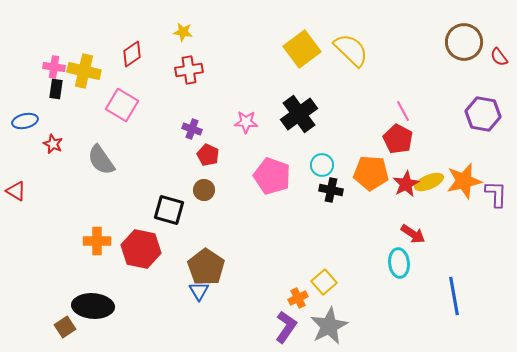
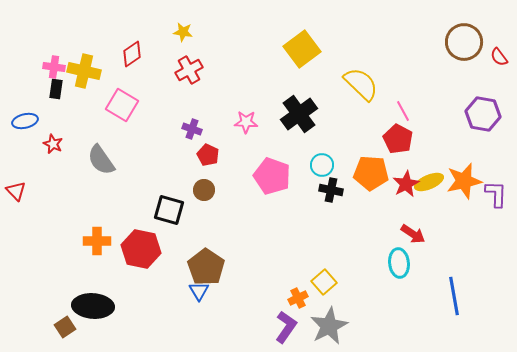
yellow semicircle at (351, 50): moved 10 px right, 34 px down
red cross at (189, 70): rotated 20 degrees counterclockwise
red triangle at (16, 191): rotated 15 degrees clockwise
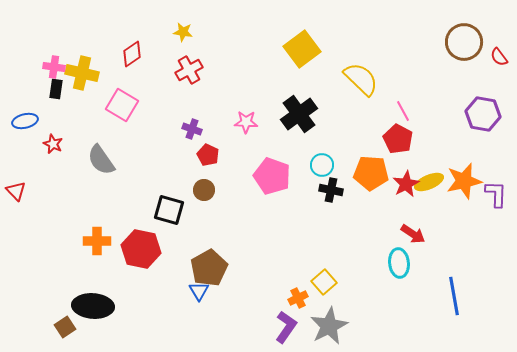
yellow cross at (84, 71): moved 2 px left, 2 px down
yellow semicircle at (361, 84): moved 5 px up
brown pentagon at (206, 267): moved 3 px right, 1 px down; rotated 9 degrees clockwise
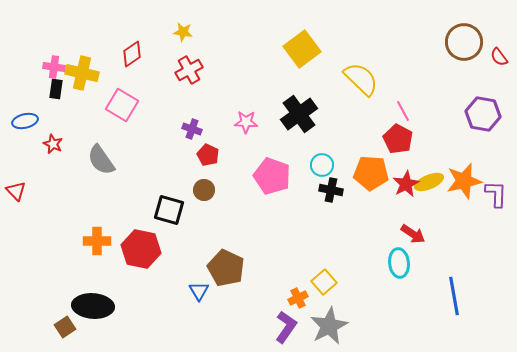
brown pentagon at (209, 268): moved 17 px right; rotated 18 degrees counterclockwise
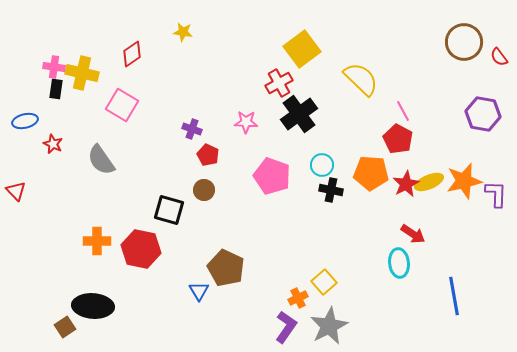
red cross at (189, 70): moved 90 px right, 13 px down
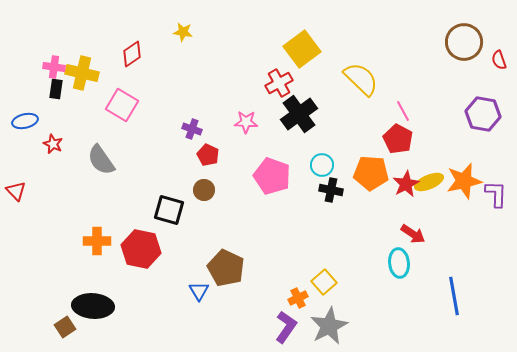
red semicircle at (499, 57): moved 3 px down; rotated 18 degrees clockwise
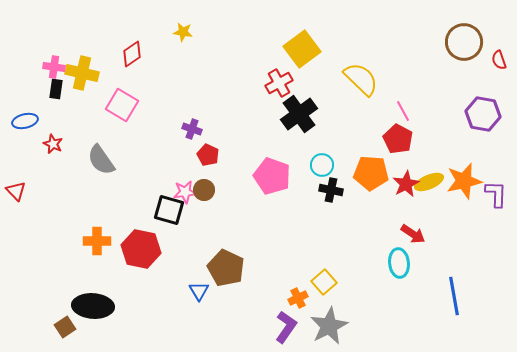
pink star at (246, 122): moved 61 px left, 70 px down; rotated 10 degrees counterclockwise
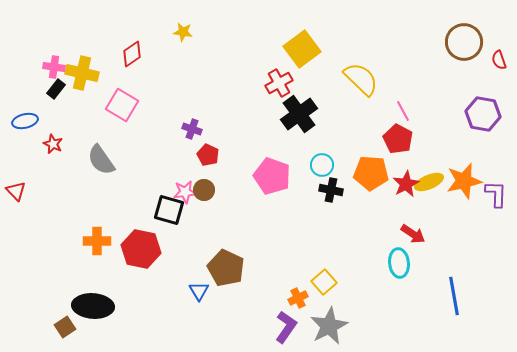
black rectangle at (56, 89): rotated 30 degrees clockwise
